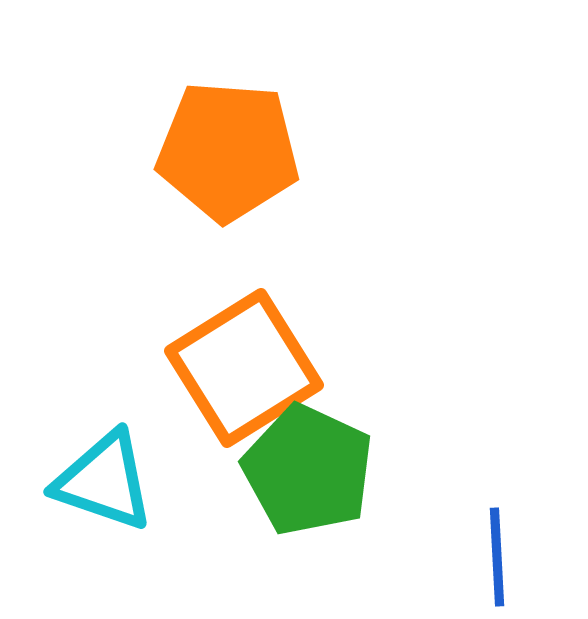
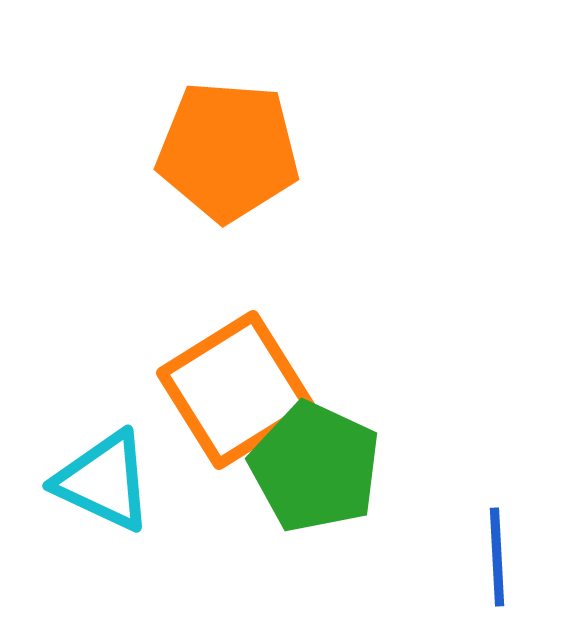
orange square: moved 8 px left, 22 px down
green pentagon: moved 7 px right, 3 px up
cyan triangle: rotated 6 degrees clockwise
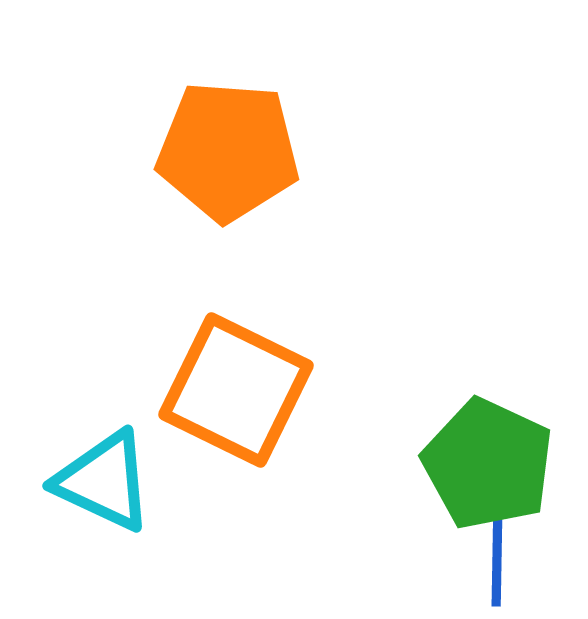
orange square: rotated 32 degrees counterclockwise
green pentagon: moved 173 px right, 3 px up
blue line: rotated 4 degrees clockwise
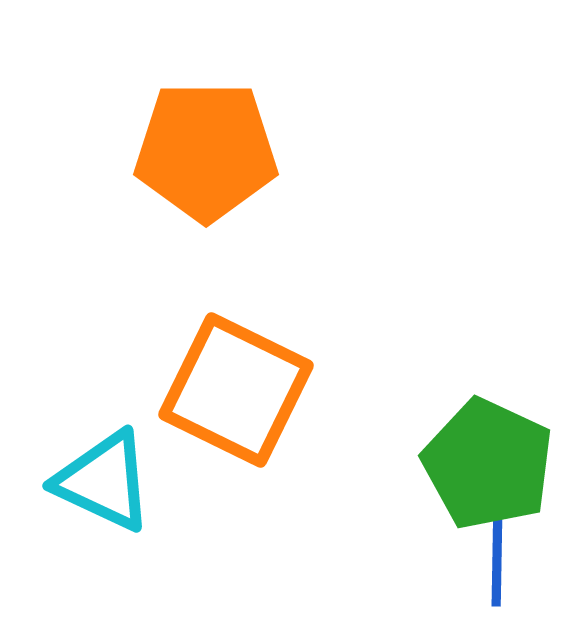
orange pentagon: moved 22 px left; rotated 4 degrees counterclockwise
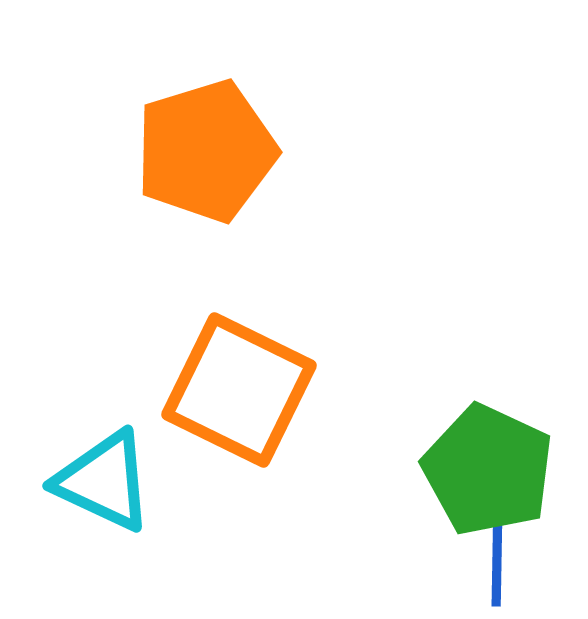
orange pentagon: rotated 17 degrees counterclockwise
orange square: moved 3 px right
green pentagon: moved 6 px down
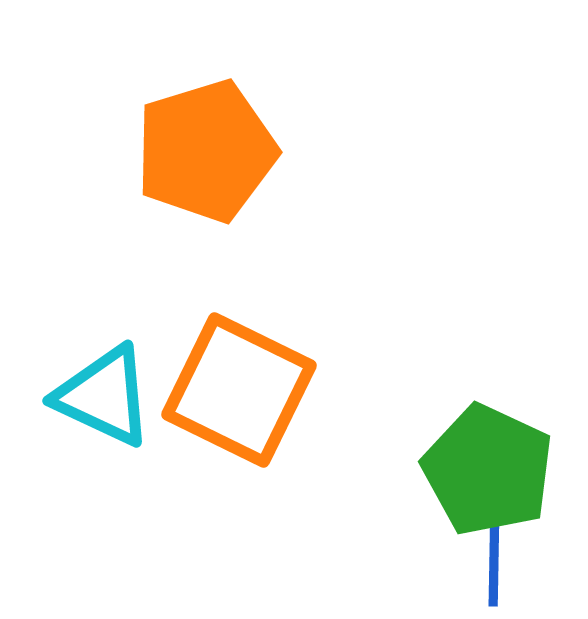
cyan triangle: moved 85 px up
blue line: moved 3 px left
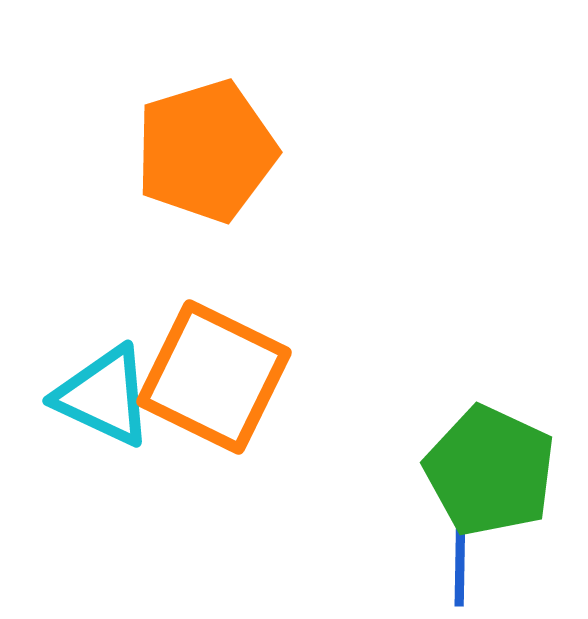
orange square: moved 25 px left, 13 px up
green pentagon: moved 2 px right, 1 px down
blue line: moved 34 px left
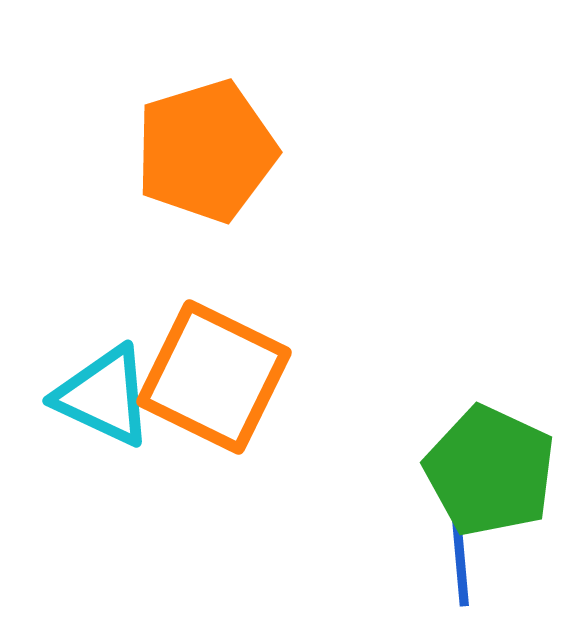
blue line: rotated 6 degrees counterclockwise
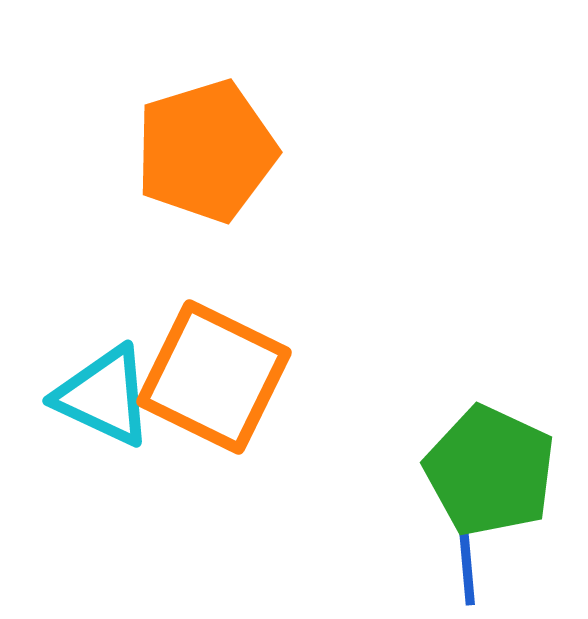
blue line: moved 6 px right, 1 px up
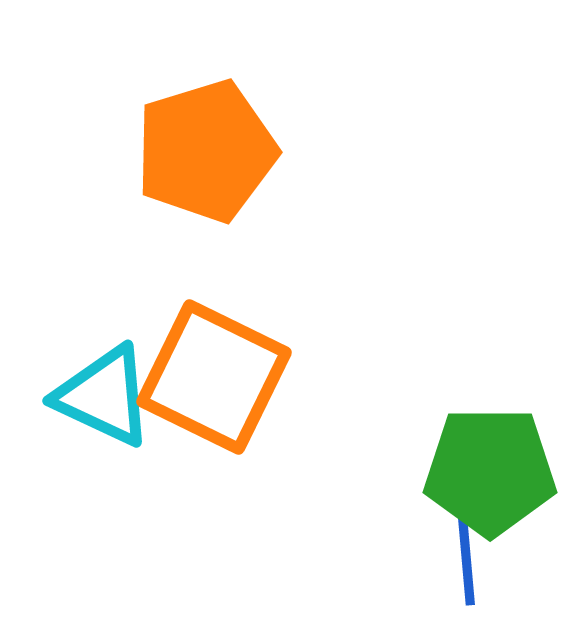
green pentagon: rotated 25 degrees counterclockwise
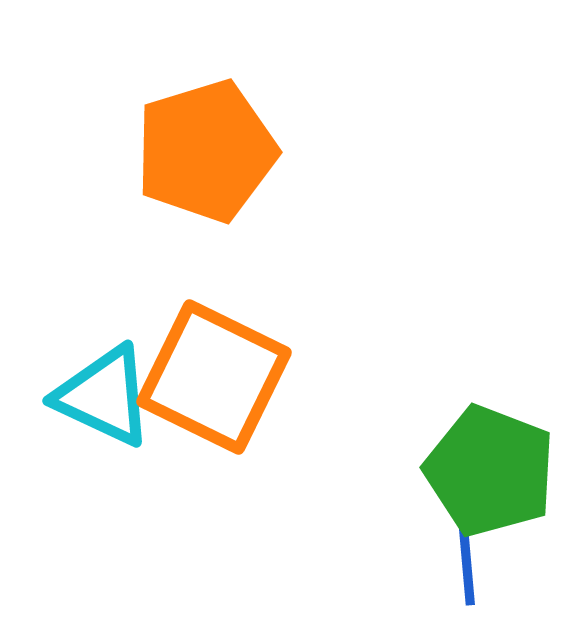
green pentagon: rotated 21 degrees clockwise
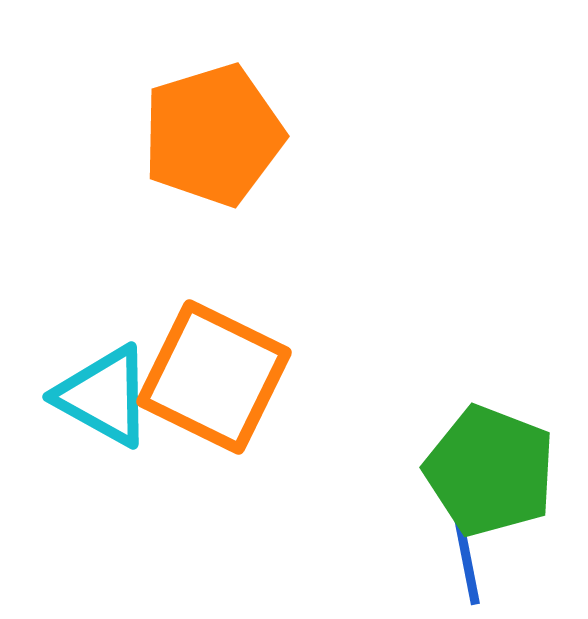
orange pentagon: moved 7 px right, 16 px up
cyan triangle: rotated 4 degrees clockwise
blue line: rotated 6 degrees counterclockwise
